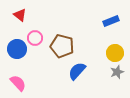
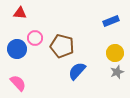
red triangle: moved 2 px up; rotated 32 degrees counterclockwise
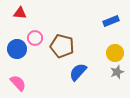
blue semicircle: moved 1 px right, 1 px down
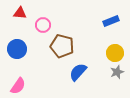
pink circle: moved 8 px right, 13 px up
pink semicircle: moved 3 px down; rotated 78 degrees clockwise
